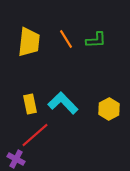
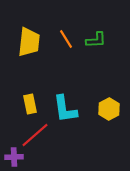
cyan L-shape: moved 2 px right, 6 px down; rotated 144 degrees counterclockwise
purple cross: moved 2 px left, 2 px up; rotated 30 degrees counterclockwise
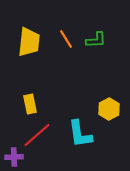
cyan L-shape: moved 15 px right, 25 px down
red line: moved 2 px right
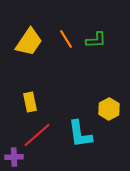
yellow trapezoid: rotated 28 degrees clockwise
yellow rectangle: moved 2 px up
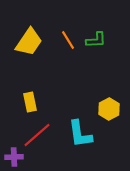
orange line: moved 2 px right, 1 px down
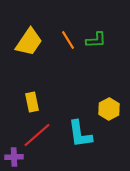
yellow rectangle: moved 2 px right
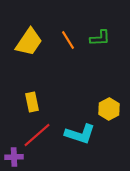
green L-shape: moved 4 px right, 2 px up
cyan L-shape: rotated 64 degrees counterclockwise
